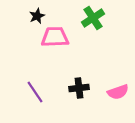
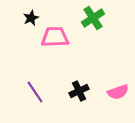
black star: moved 6 px left, 2 px down
black cross: moved 3 px down; rotated 18 degrees counterclockwise
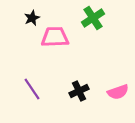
black star: moved 1 px right
purple line: moved 3 px left, 3 px up
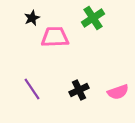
black cross: moved 1 px up
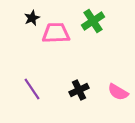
green cross: moved 3 px down
pink trapezoid: moved 1 px right, 4 px up
pink semicircle: rotated 50 degrees clockwise
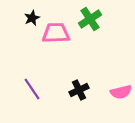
green cross: moved 3 px left, 2 px up
pink semicircle: moved 3 px right; rotated 45 degrees counterclockwise
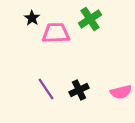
black star: rotated 14 degrees counterclockwise
purple line: moved 14 px right
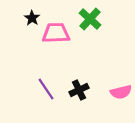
green cross: rotated 15 degrees counterclockwise
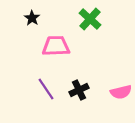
pink trapezoid: moved 13 px down
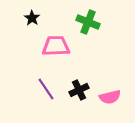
green cross: moved 2 px left, 3 px down; rotated 20 degrees counterclockwise
pink semicircle: moved 11 px left, 5 px down
